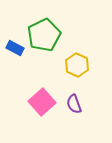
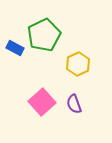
yellow hexagon: moved 1 px right, 1 px up; rotated 10 degrees clockwise
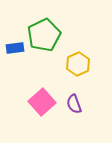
blue rectangle: rotated 36 degrees counterclockwise
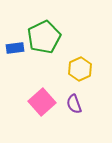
green pentagon: moved 2 px down
yellow hexagon: moved 2 px right, 5 px down
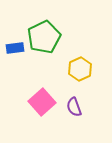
purple semicircle: moved 3 px down
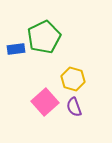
blue rectangle: moved 1 px right, 1 px down
yellow hexagon: moved 7 px left, 10 px down; rotated 20 degrees counterclockwise
pink square: moved 3 px right
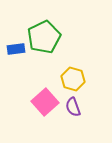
purple semicircle: moved 1 px left
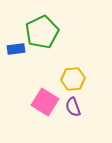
green pentagon: moved 2 px left, 5 px up
yellow hexagon: rotated 20 degrees counterclockwise
pink square: rotated 16 degrees counterclockwise
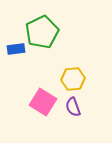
pink square: moved 2 px left
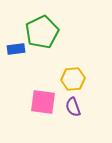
pink square: rotated 24 degrees counterclockwise
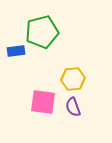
green pentagon: rotated 12 degrees clockwise
blue rectangle: moved 2 px down
